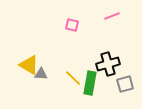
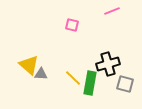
pink line: moved 5 px up
yellow triangle: rotated 10 degrees clockwise
gray square: rotated 30 degrees clockwise
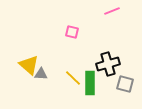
pink square: moved 7 px down
green rectangle: rotated 10 degrees counterclockwise
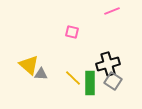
gray square: moved 12 px left, 3 px up; rotated 18 degrees clockwise
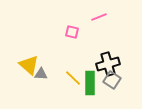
pink line: moved 13 px left, 6 px down
gray square: moved 1 px left, 1 px up
